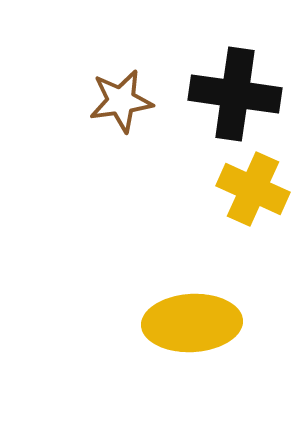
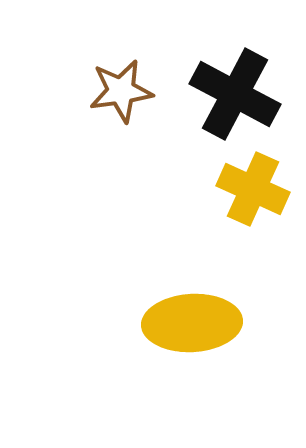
black cross: rotated 20 degrees clockwise
brown star: moved 10 px up
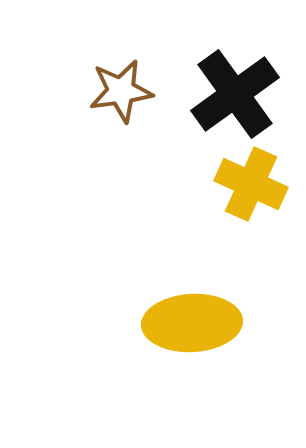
black cross: rotated 26 degrees clockwise
yellow cross: moved 2 px left, 5 px up
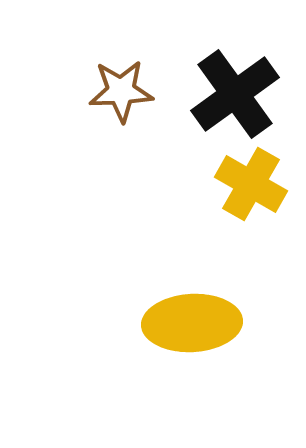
brown star: rotated 6 degrees clockwise
yellow cross: rotated 6 degrees clockwise
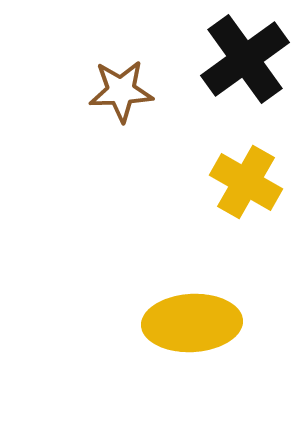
black cross: moved 10 px right, 35 px up
yellow cross: moved 5 px left, 2 px up
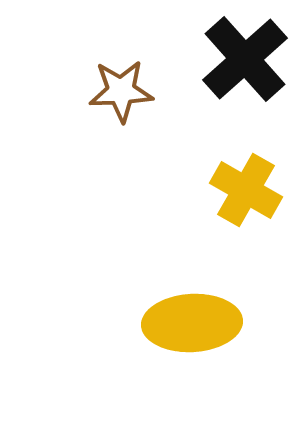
black cross: rotated 6 degrees counterclockwise
yellow cross: moved 8 px down
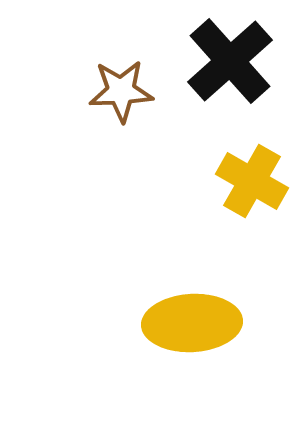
black cross: moved 15 px left, 2 px down
yellow cross: moved 6 px right, 9 px up
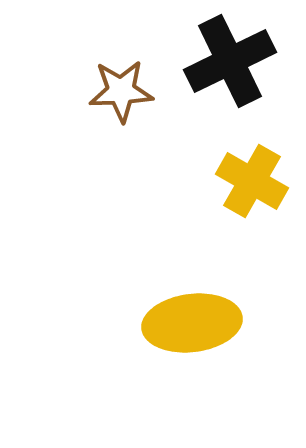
black cross: rotated 16 degrees clockwise
yellow ellipse: rotated 4 degrees counterclockwise
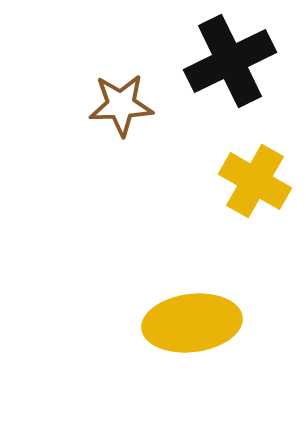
brown star: moved 14 px down
yellow cross: moved 3 px right
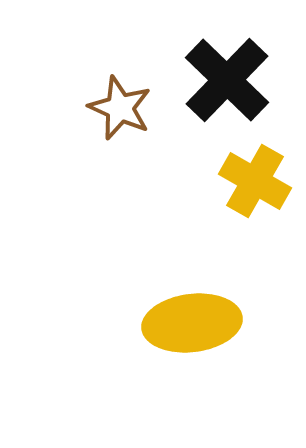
black cross: moved 3 px left, 19 px down; rotated 20 degrees counterclockwise
brown star: moved 1 px left, 3 px down; rotated 26 degrees clockwise
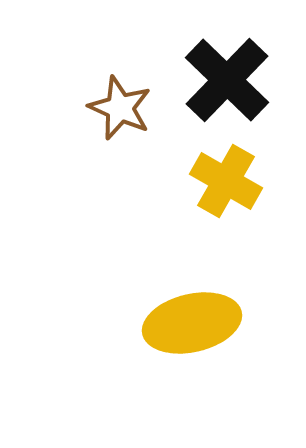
yellow cross: moved 29 px left
yellow ellipse: rotated 6 degrees counterclockwise
